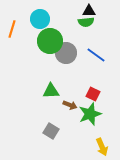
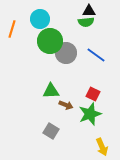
brown arrow: moved 4 px left
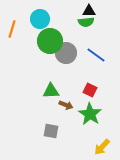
red square: moved 3 px left, 4 px up
green star: rotated 20 degrees counterclockwise
gray square: rotated 21 degrees counterclockwise
yellow arrow: rotated 66 degrees clockwise
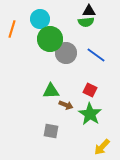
green circle: moved 2 px up
